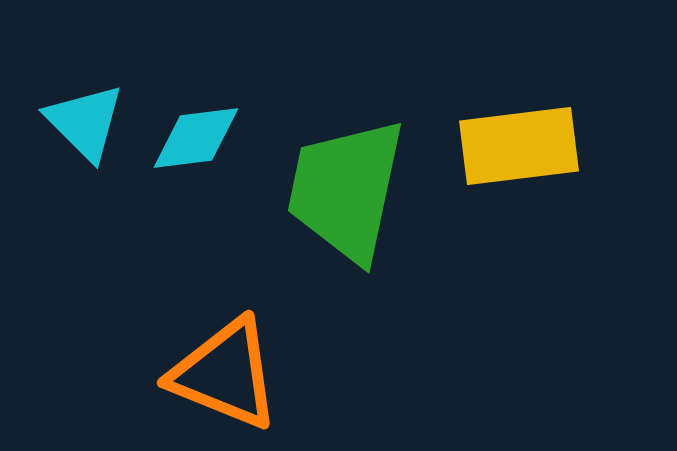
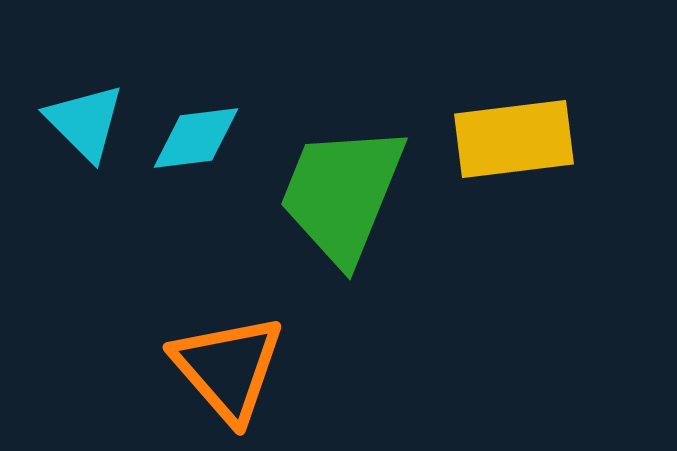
yellow rectangle: moved 5 px left, 7 px up
green trapezoid: moved 4 px left, 4 px down; rotated 10 degrees clockwise
orange triangle: moved 3 px right, 6 px up; rotated 27 degrees clockwise
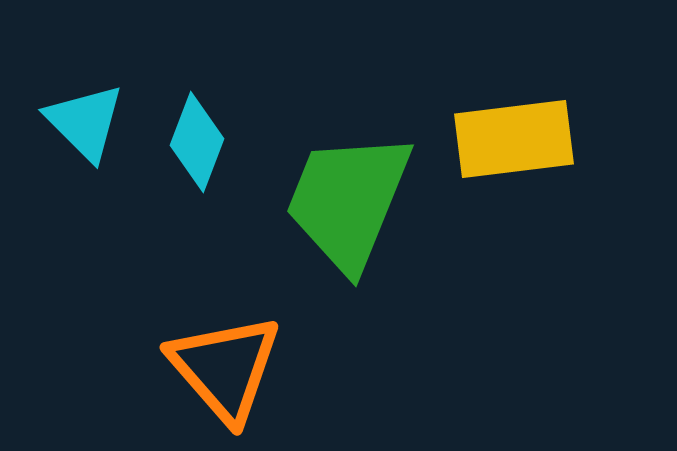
cyan diamond: moved 1 px right, 4 px down; rotated 62 degrees counterclockwise
green trapezoid: moved 6 px right, 7 px down
orange triangle: moved 3 px left
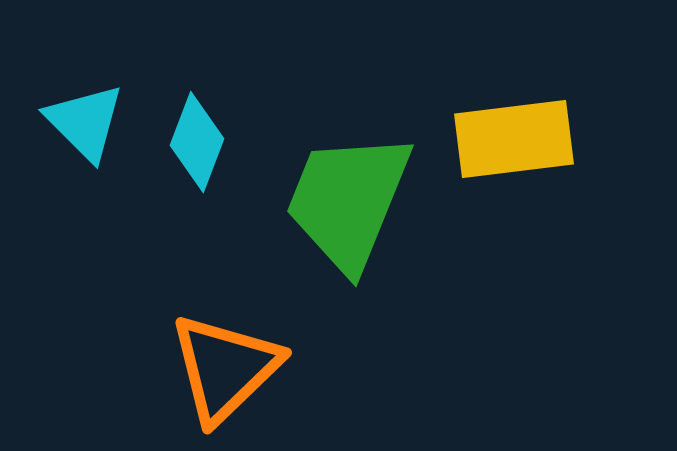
orange triangle: rotated 27 degrees clockwise
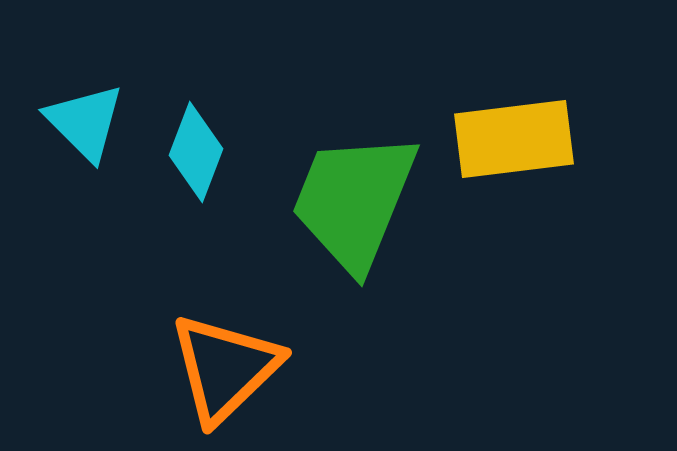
cyan diamond: moved 1 px left, 10 px down
green trapezoid: moved 6 px right
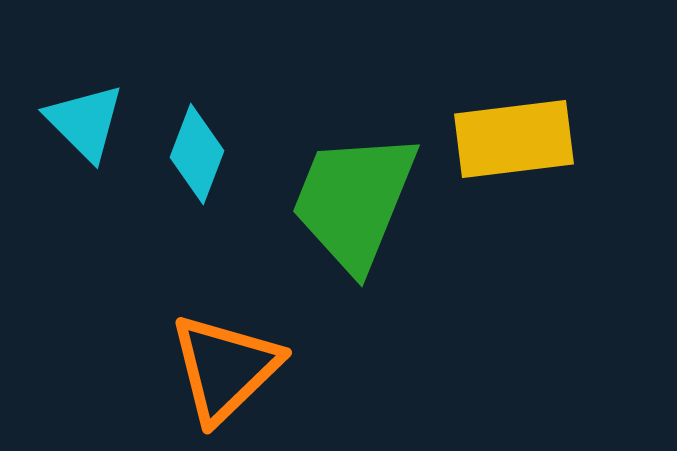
cyan diamond: moved 1 px right, 2 px down
